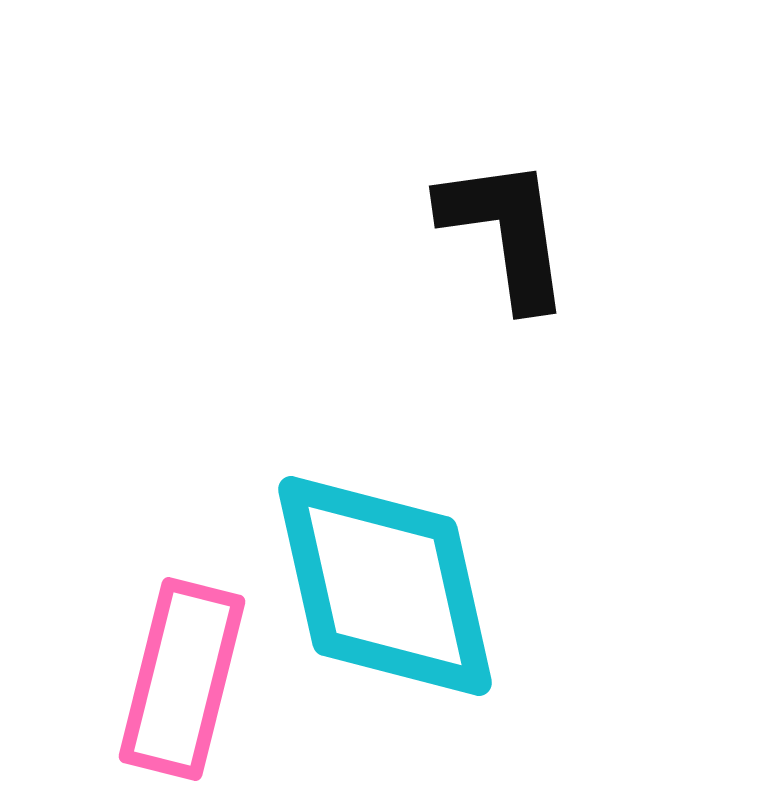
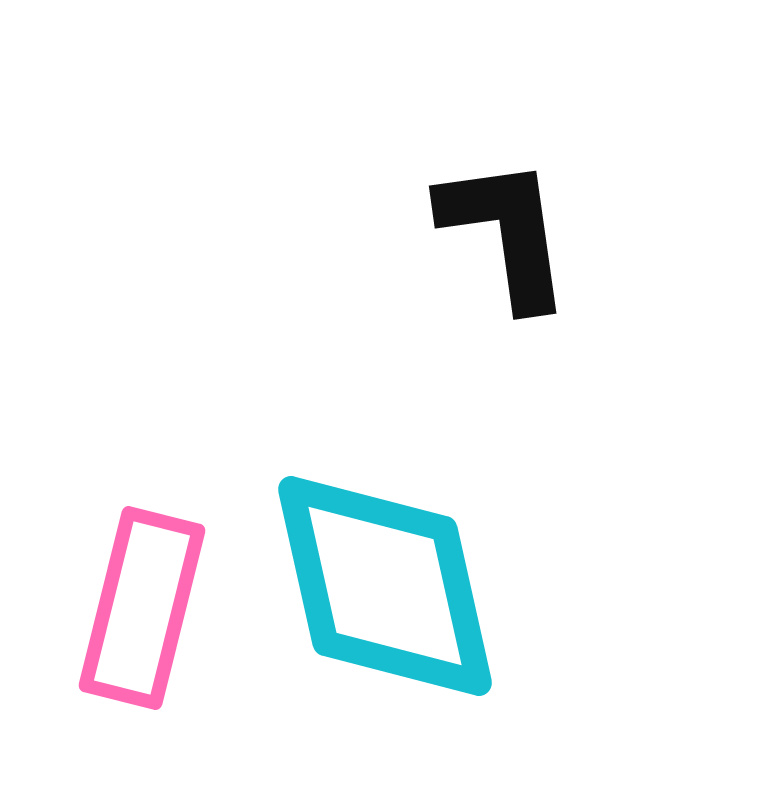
pink rectangle: moved 40 px left, 71 px up
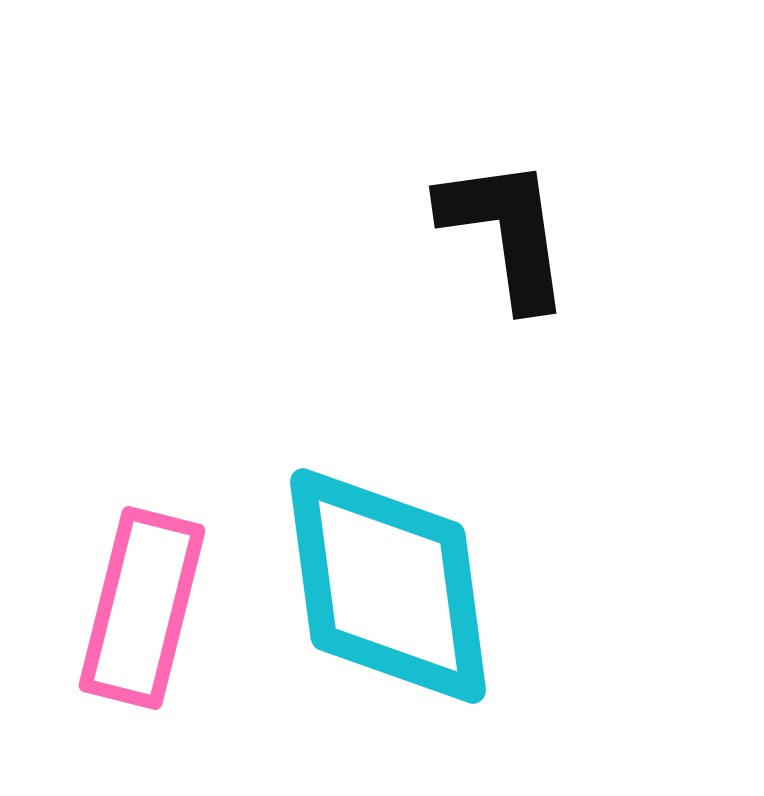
cyan diamond: moved 3 px right; rotated 5 degrees clockwise
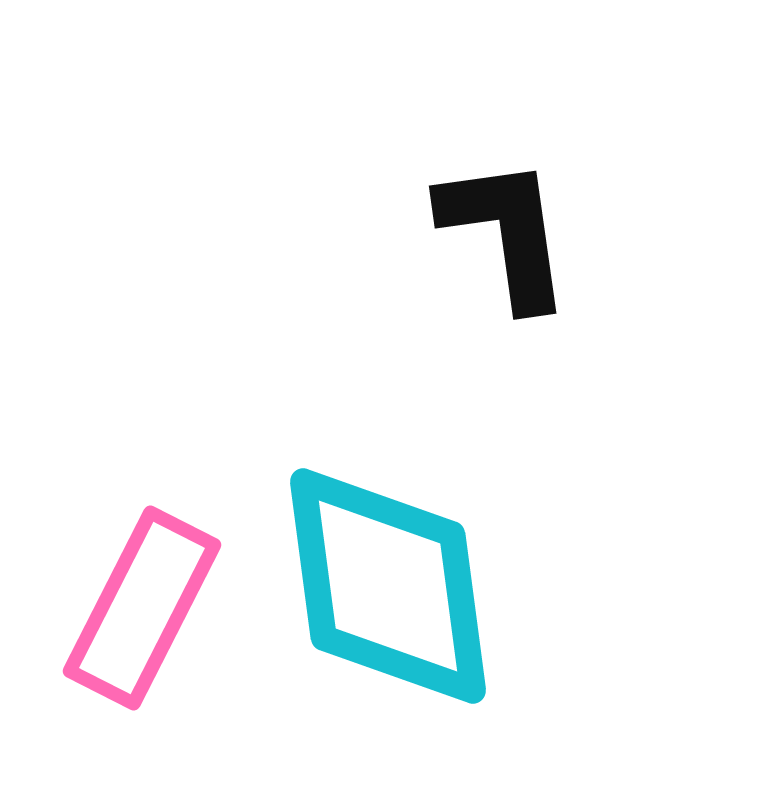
pink rectangle: rotated 13 degrees clockwise
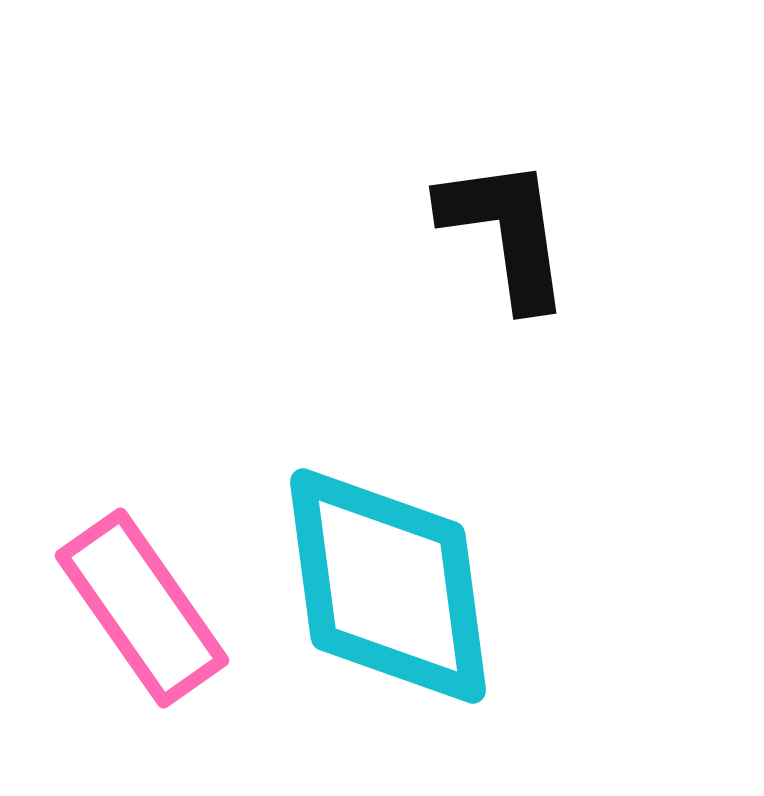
pink rectangle: rotated 62 degrees counterclockwise
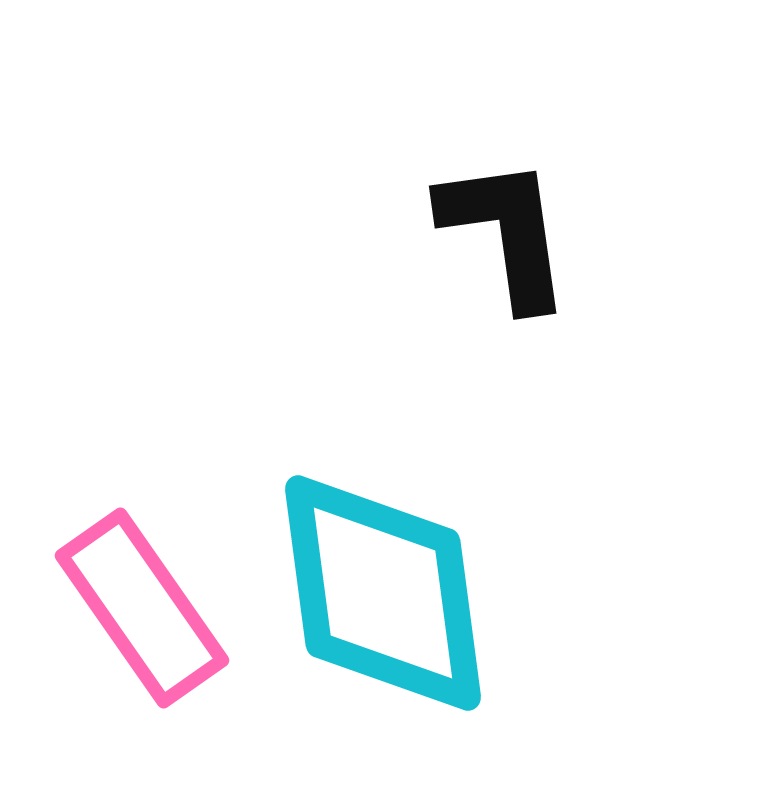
cyan diamond: moved 5 px left, 7 px down
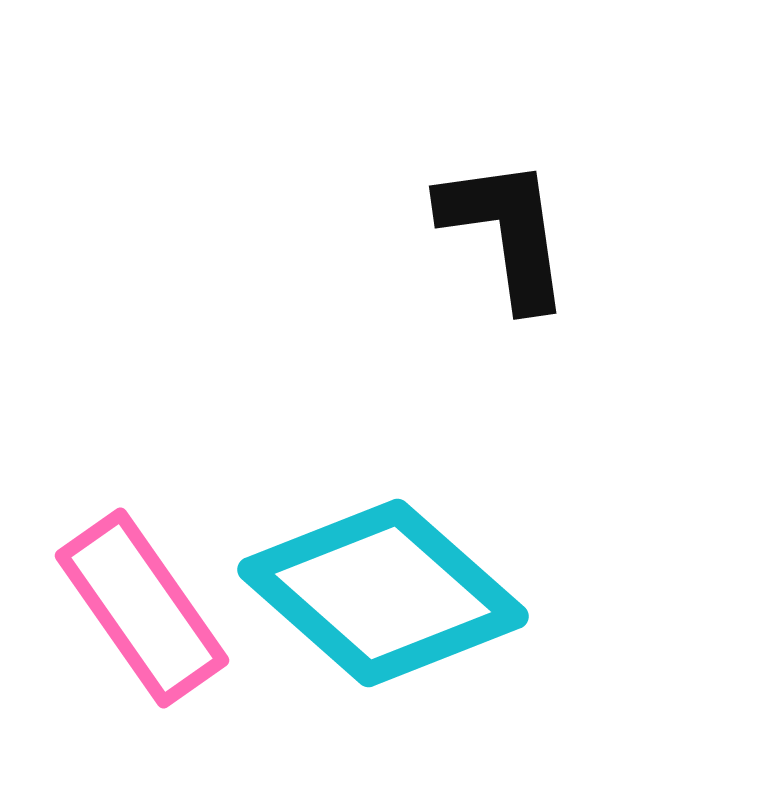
cyan diamond: rotated 41 degrees counterclockwise
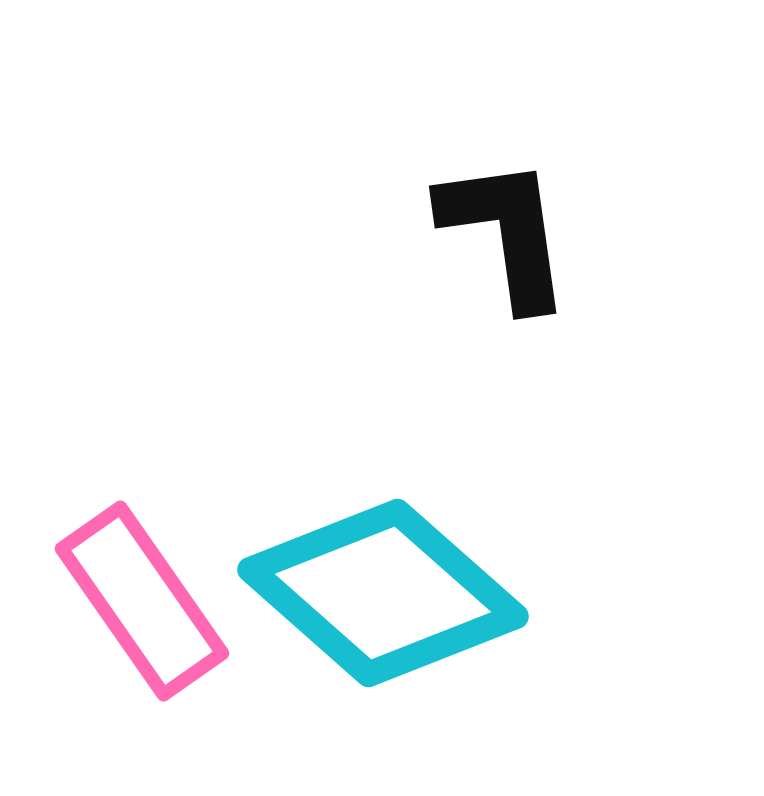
pink rectangle: moved 7 px up
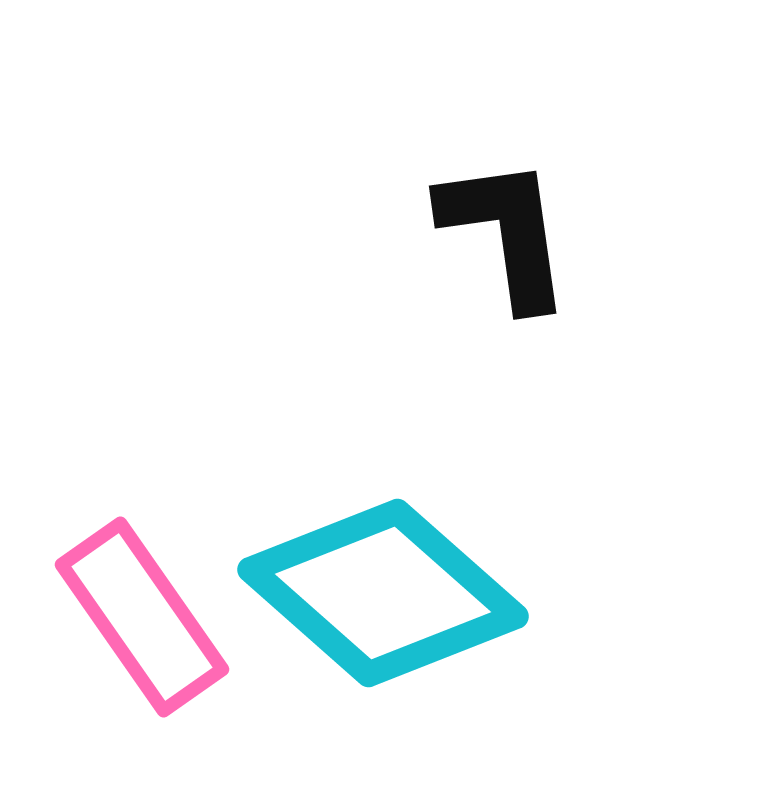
pink rectangle: moved 16 px down
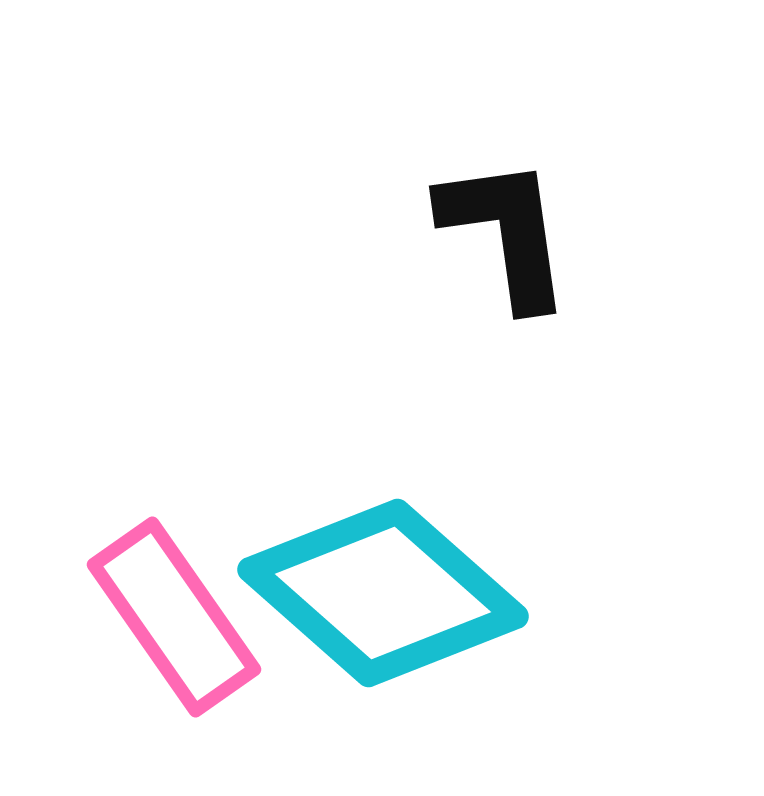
pink rectangle: moved 32 px right
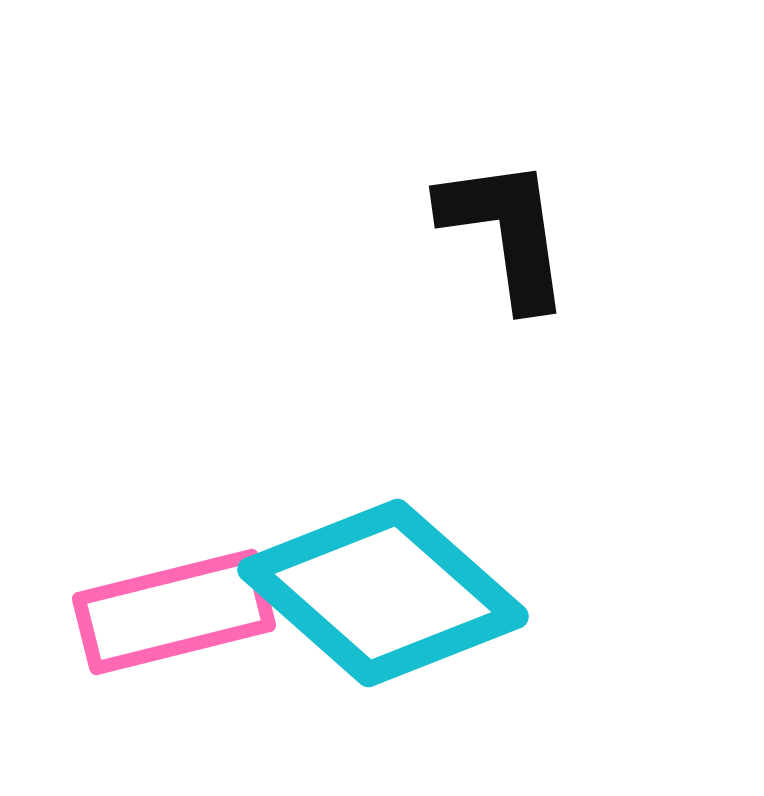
pink rectangle: moved 5 px up; rotated 69 degrees counterclockwise
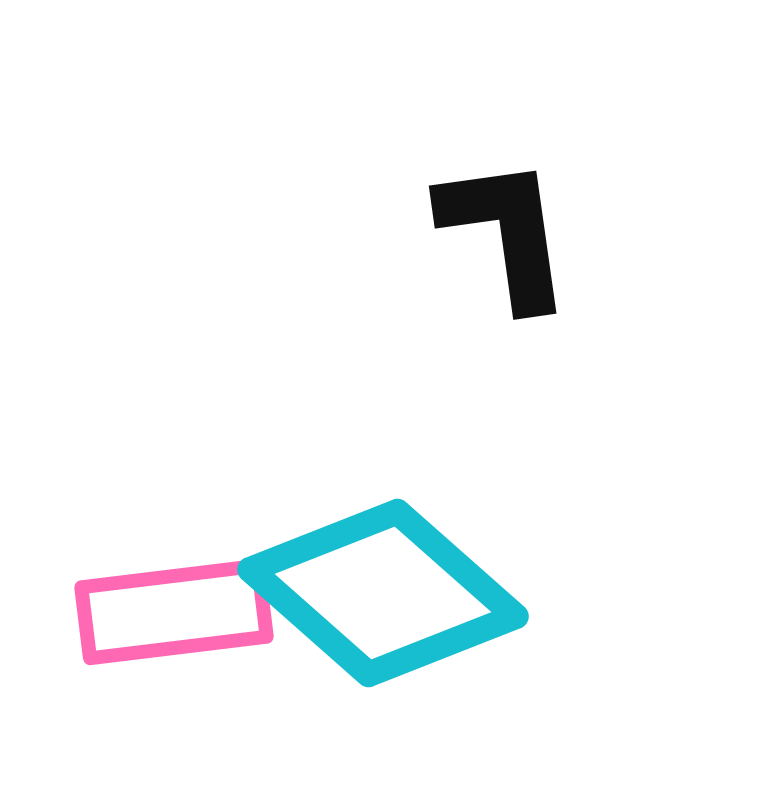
pink rectangle: rotated 7 degrees clockwise
